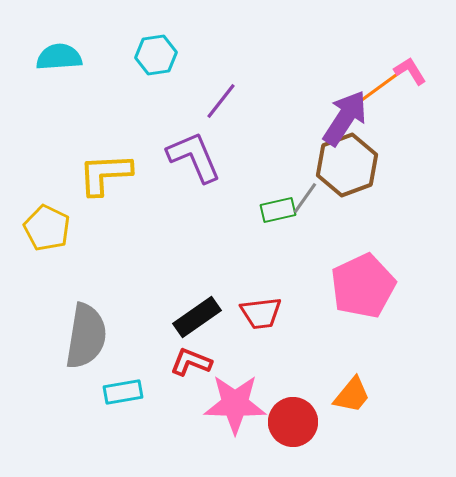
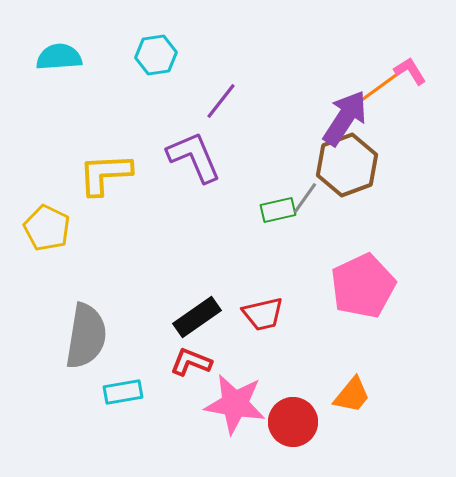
red trapezoid: moved 2 px right, 1 px down; rotated 6 degrees counterclockwise
pink star: rotated 8 degrees clockwise
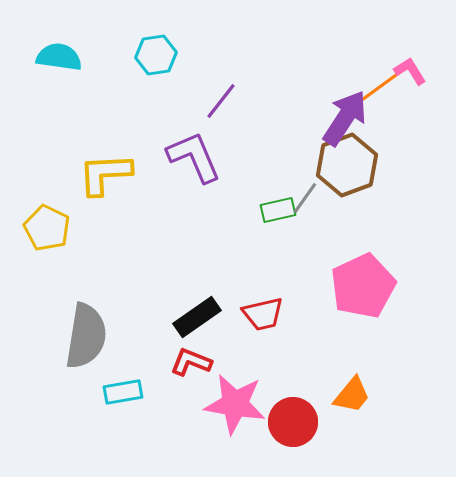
cyan semicircle: rotated 12 degrees clockwise
